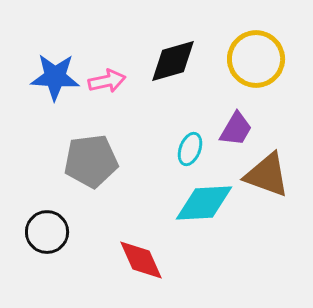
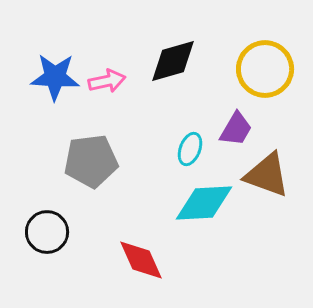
yellow circle: moved 9 px right, 10 px down
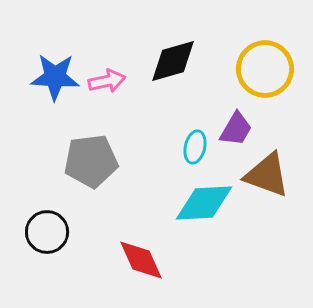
cyan ellipse: moved 5 px right, 2 px up; rotated 8 degrees counterclockwise
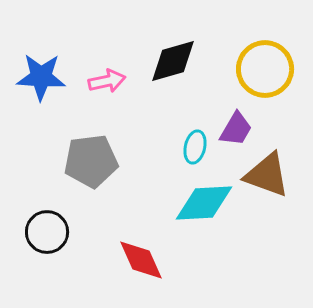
blue star: moved 14 px left
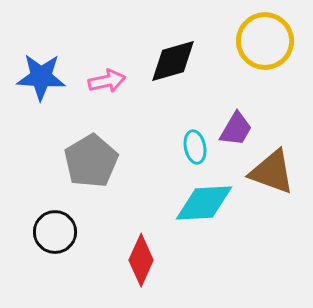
yellow circle: moved 28 px up
cyan ellipse: rotated 24 degrees counterclockwise
gray pentagon: rotated 24 degrees counterclockwise
brown triangle: moved 5 px right, 3 px up
black circle: moved 8 px right
red diamond: rotated 48 degrees clockwise
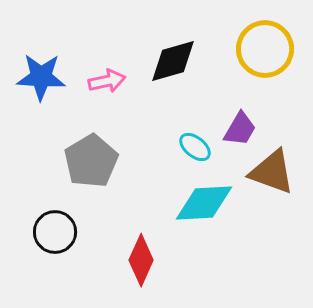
yellow circle: moved 8 px down
purple trapezoid: moved 4 px right
cyan ellipse: rotated 40 degrees counterclockwise
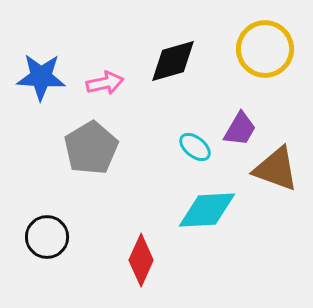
pink arrow: moved 2 px left, 2 px down
gray pentagon: moved 13 px up
brown triangle: moved 4 px right, 3 px up
cyan diamond: moved 3 px right, 7 px down
black circle: moved 8 px left, 5 px down
